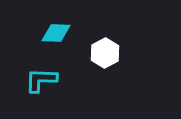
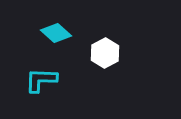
cyan diamond: rotated 40 degrees clockwise
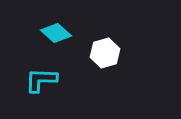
white hexagon: rotated 12 degrees clockwise
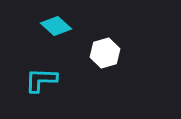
cyan diamond: moved 7 px up
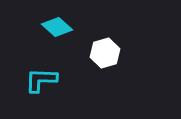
cyan diamond: moved 1 px right, 1 px down
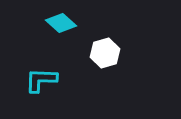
cyan diamond: moved 4 px right, 4 px up
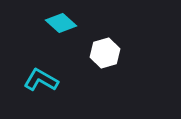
cyan L-shape: rotated 28 degrees clockwise
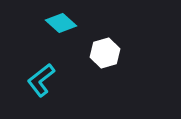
cyan L-shape: rotated 68 degrees counterclockwise
